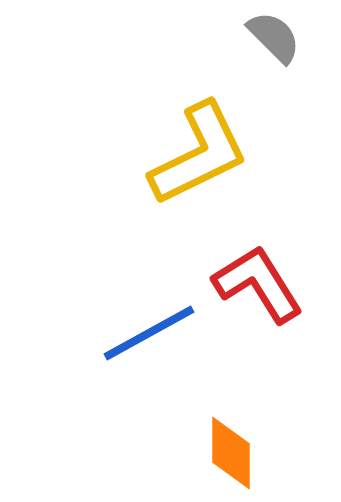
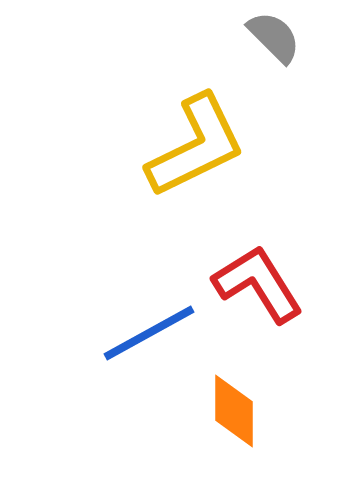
yellow L-shape: moved 3 px left, 8 px up
orange diamond: moved 3 px right, 42 px up
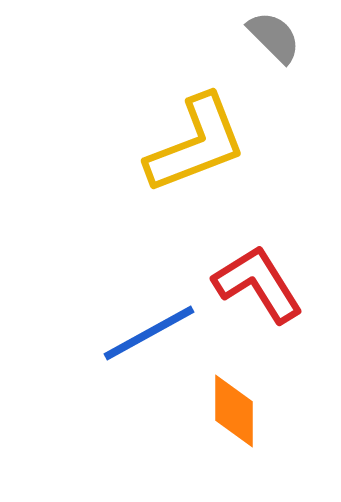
yellow L-shape: moved 2 px up; rotated 5 degrees clockwise
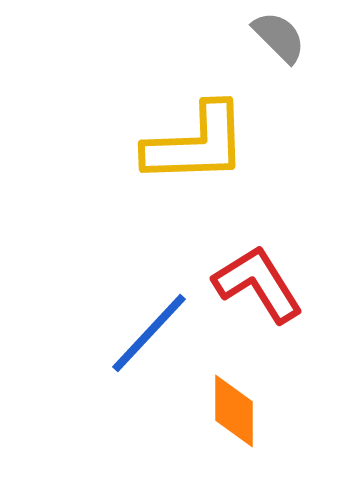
gray semicircle: moved 5 px right
yellow L-shape: rotated 19 degrees clockwise
blue line: rotated 18 degrees counterclockwise
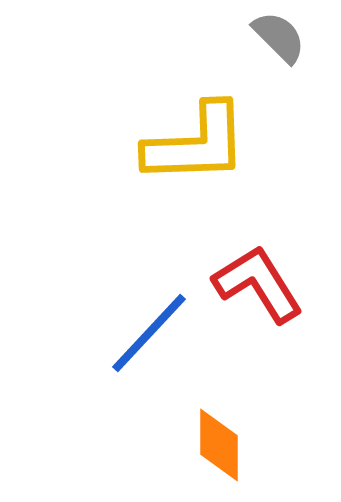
orange diamond: moved 15 px left, 34 px down
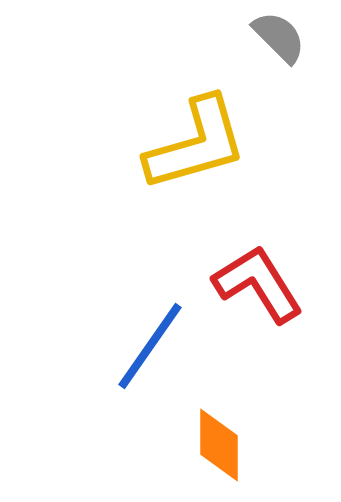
yellow L-shape: rotated 14 degrees counterclockwise
blue line: moved 1 px right, 13 px down; rotated 8 degrees counterclockwise
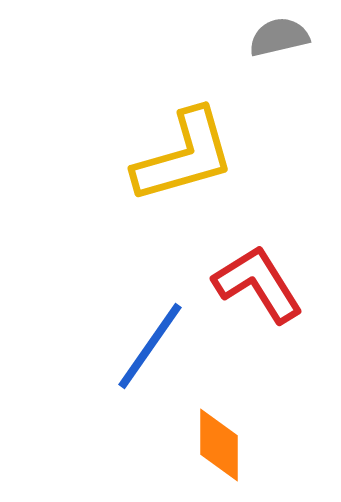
gray semicircle: rotated 58 degrees counterclockwise
yellow L-shape: moved 12 px left, 12 px down
